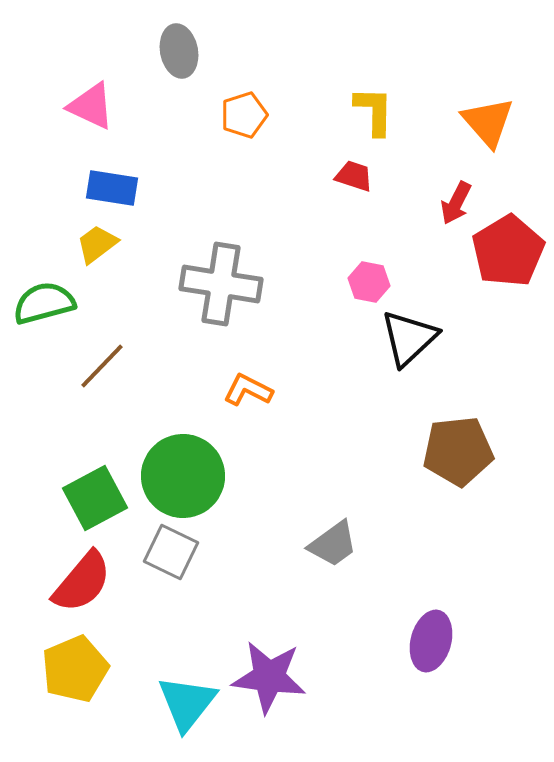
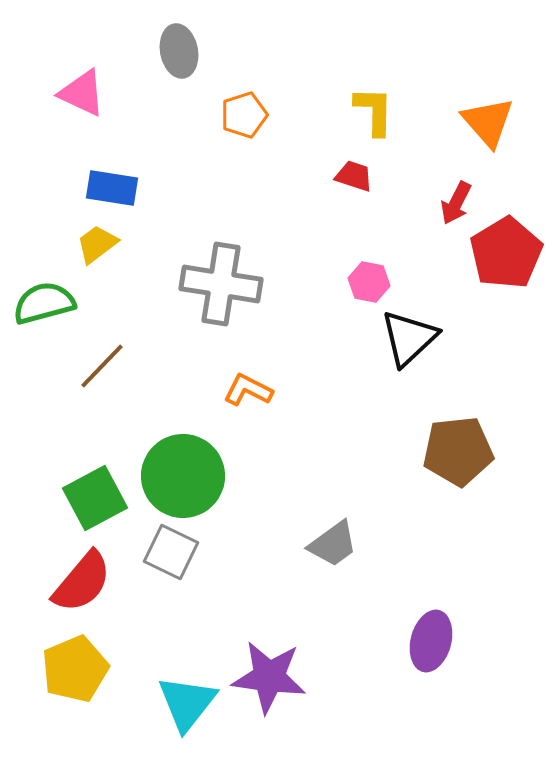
pink triangle: moved 9 px left, 13 px up
red pentagon: moved 2 px left, 2 px down
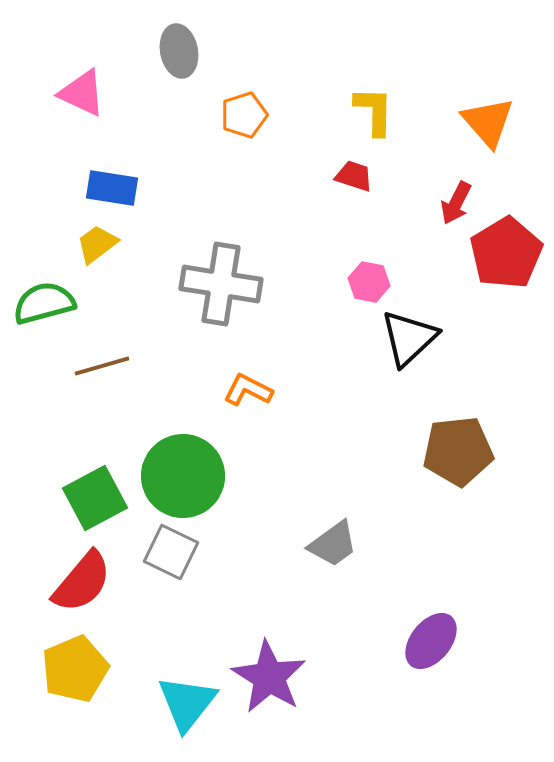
brown line: rotated 30 degrees clockwise
purple ellipse: rotated 24 degrees clockwise
purple star: rotated 24 degrees clockwise
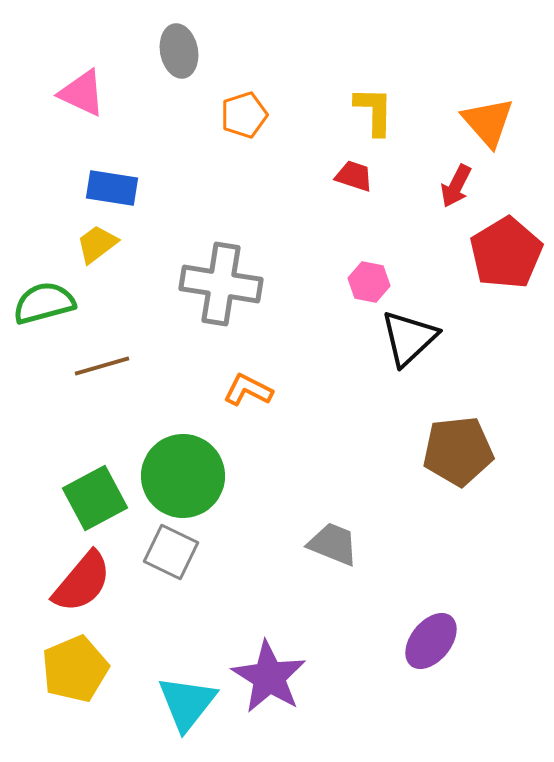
red arrow: moved 17 px up
gray trapezoid: rotated 122 degrees counterclockwise
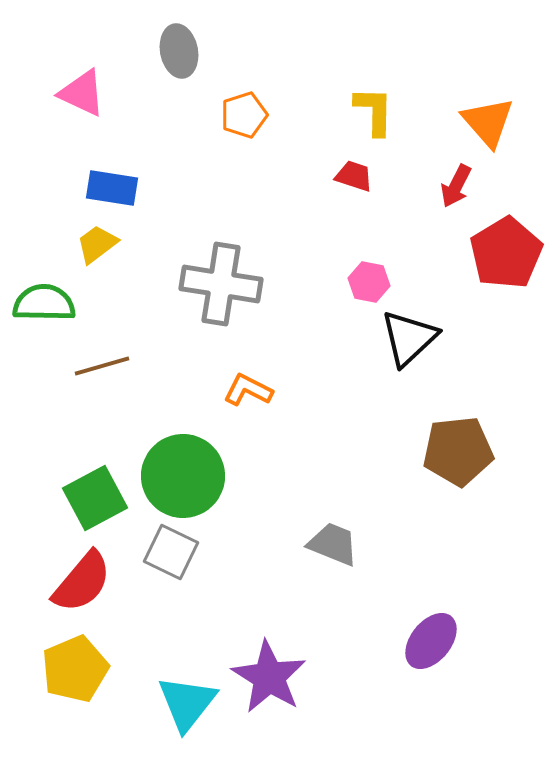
green semicircle: rotated 16 degrees clockwise
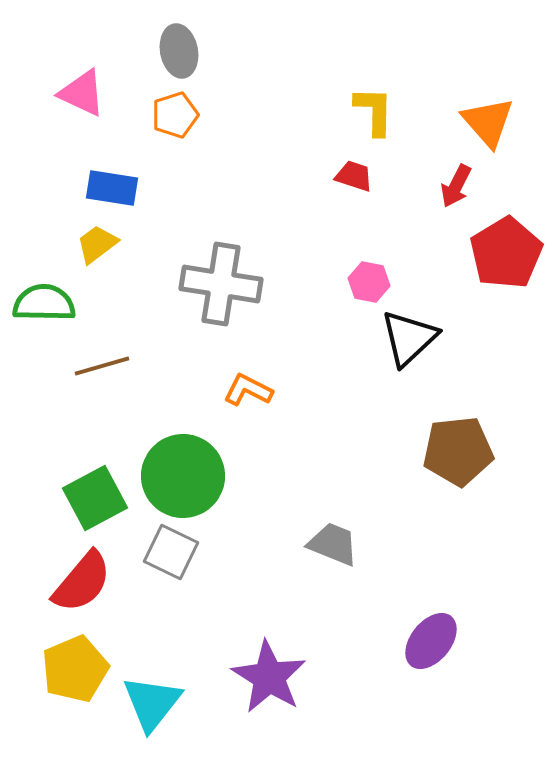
orange pentagon: moved 69 px left
cyan triangle: moved 35 px left
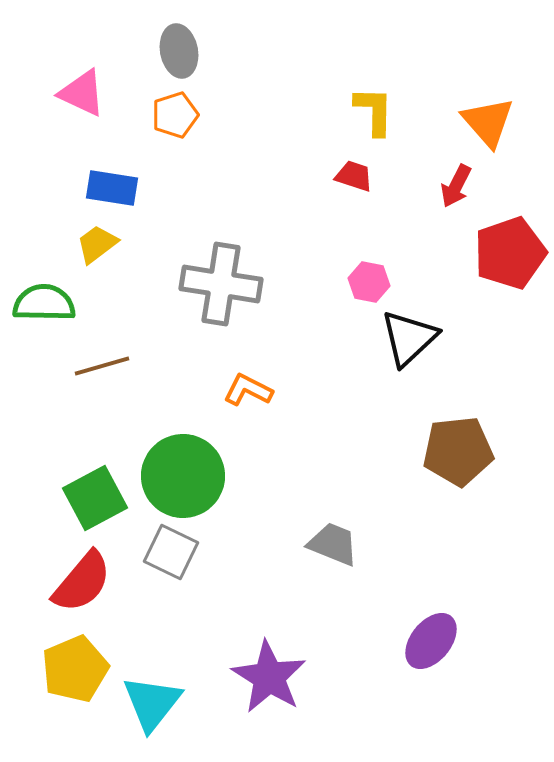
red pentagon: moved 4 px right; rotated 12 degrees clockwise
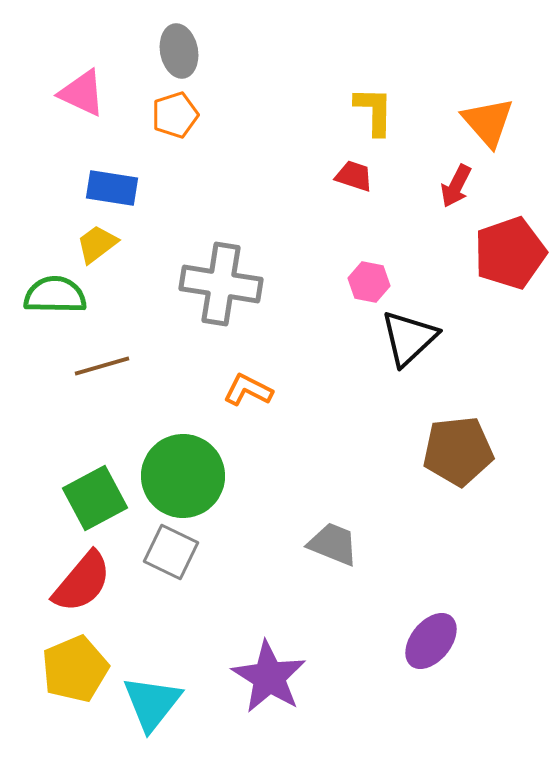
green semicircle: moved 11 px right, 8 px up
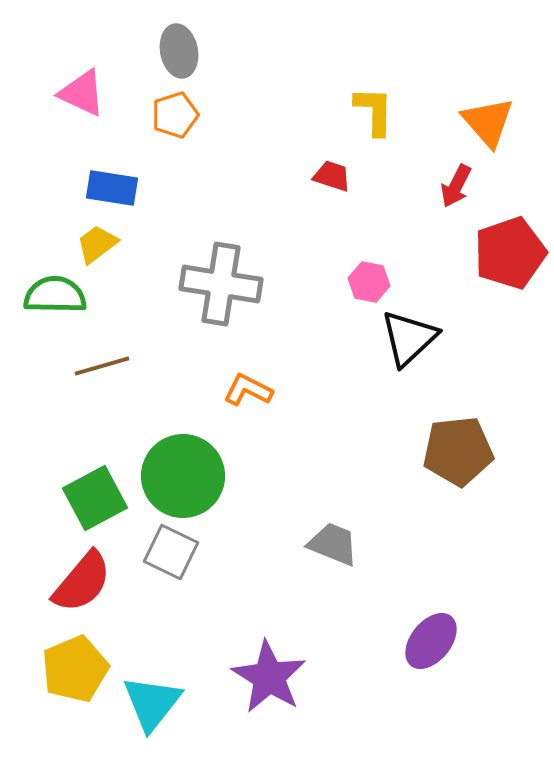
red trapezoid: moved 22 px left
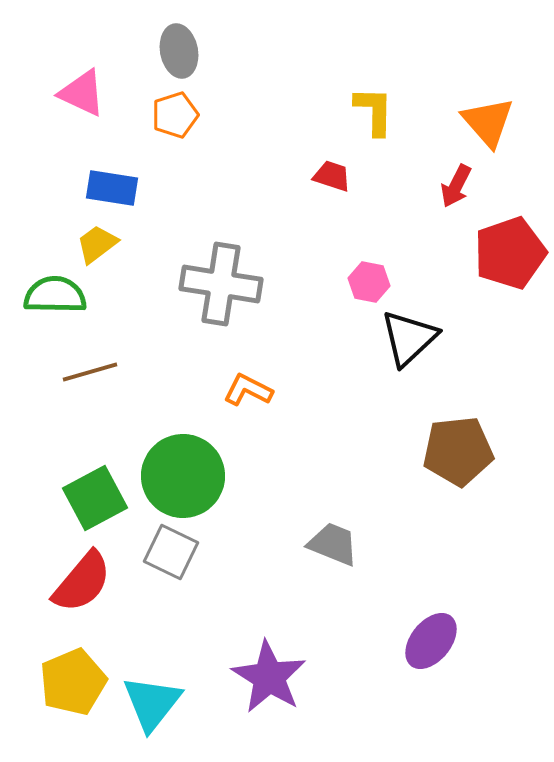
brown line: moved 12 px left, 6 px down
yellow pentagon: moved 2 px left, 13 px down
